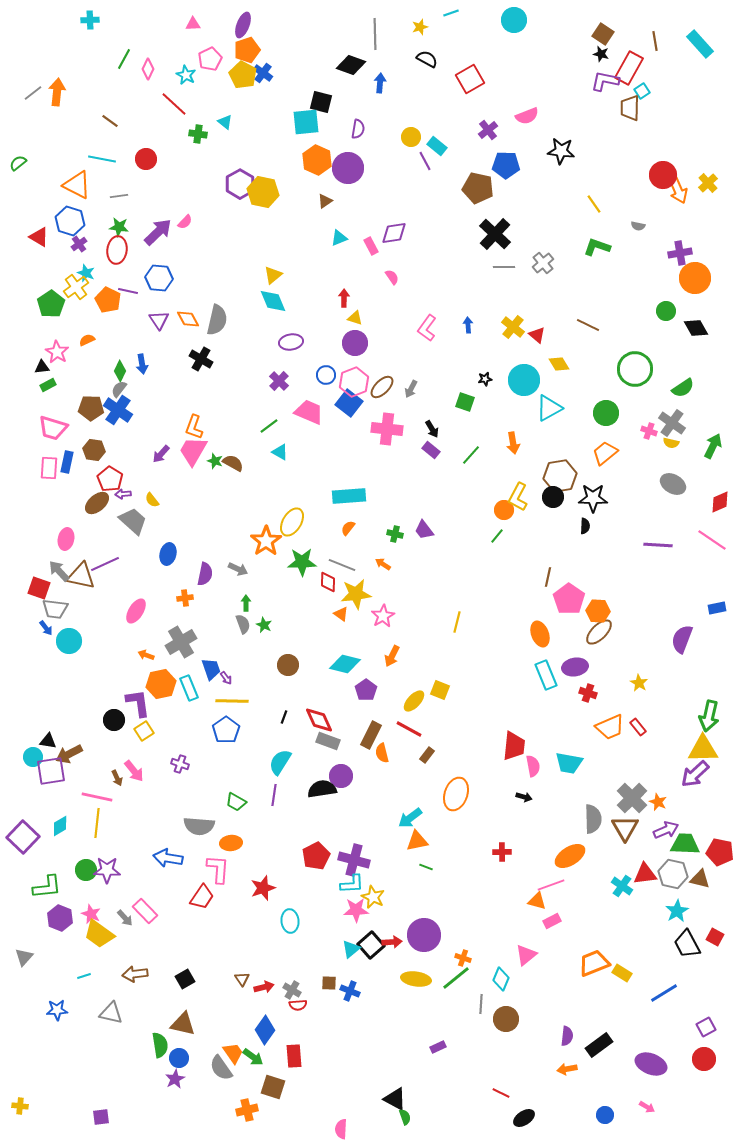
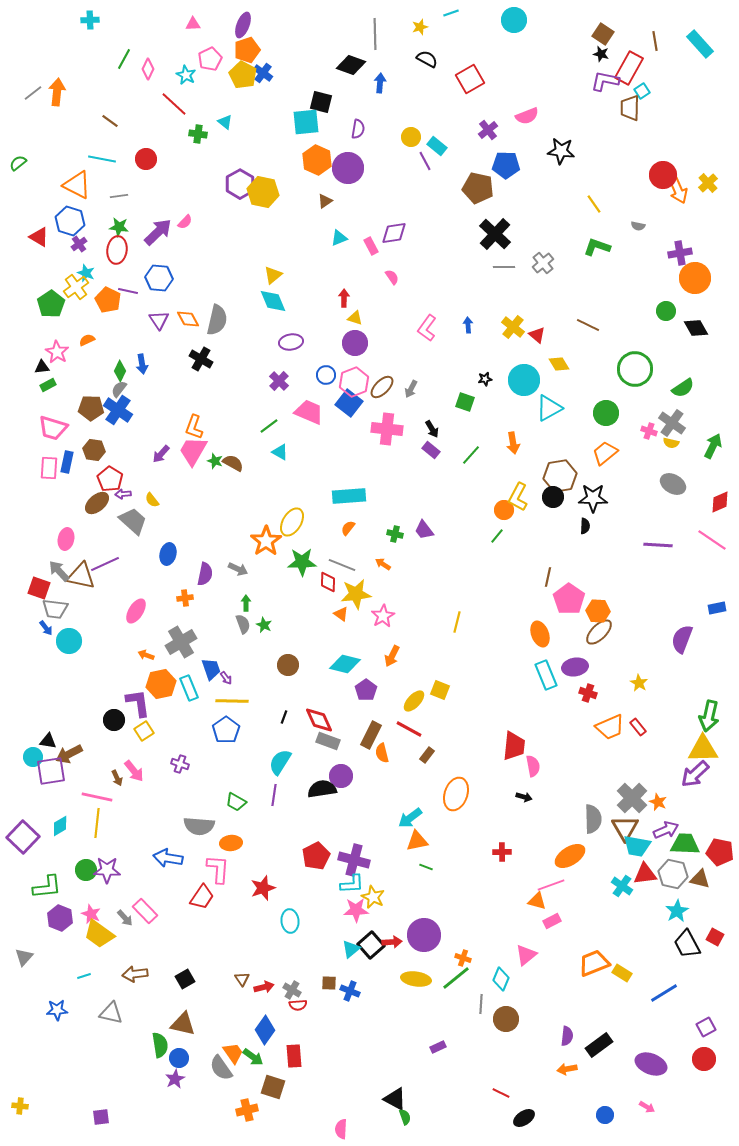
cyan trapezoid at (569, 763): moved 68 px right, 83 px down
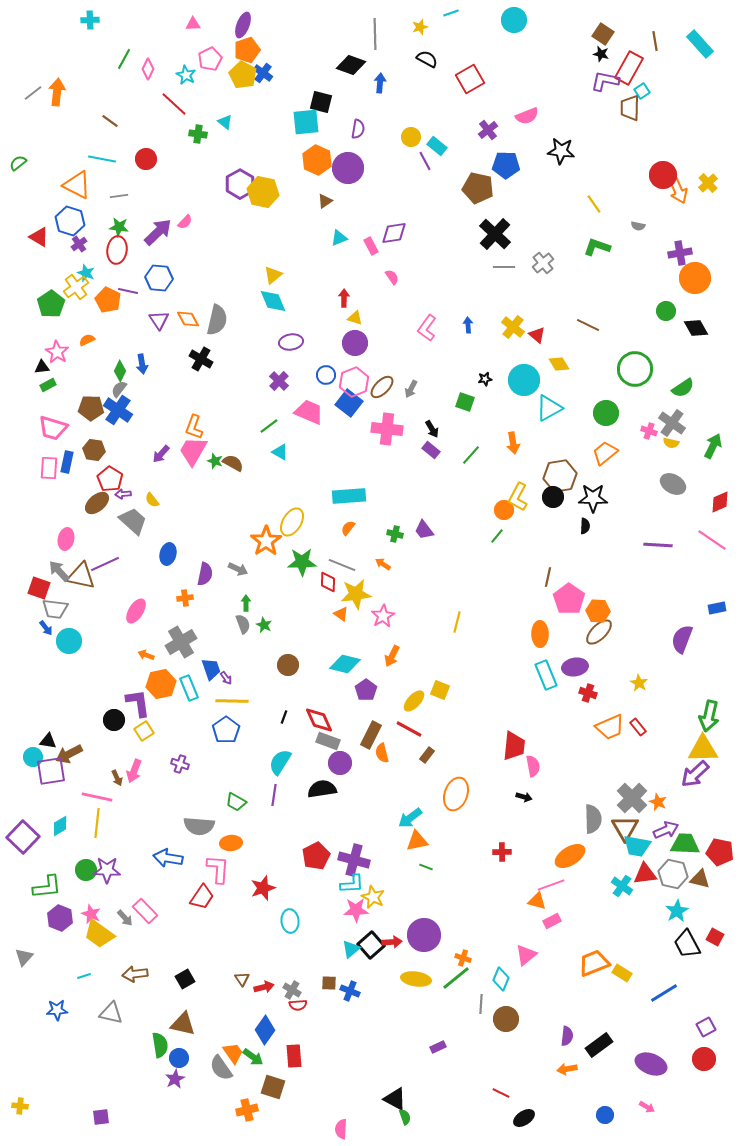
orange ellipse at (540, 634): rotated 20 degrees clockwise
pink arrow at (134, 771): rotated 60 degrees clockwise
purple circle at (341, 776): moved 1 px left, 13 px up
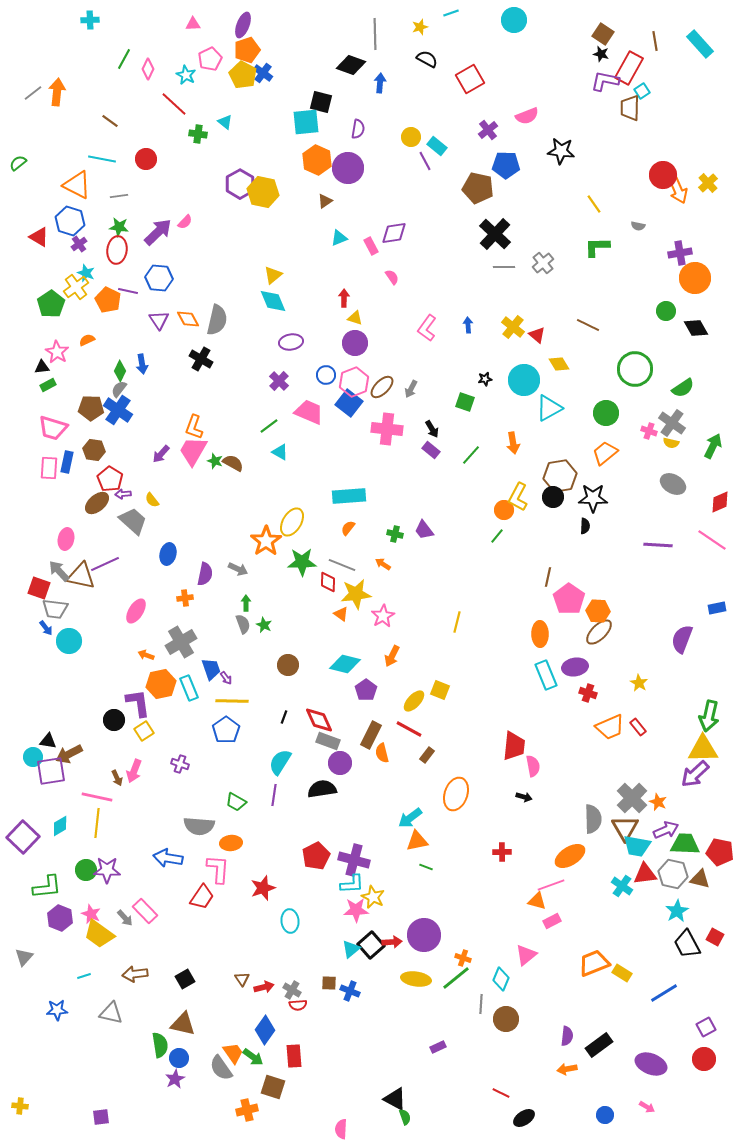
green L-shape at (597, 247): rotated 20 degrees counterclockwise
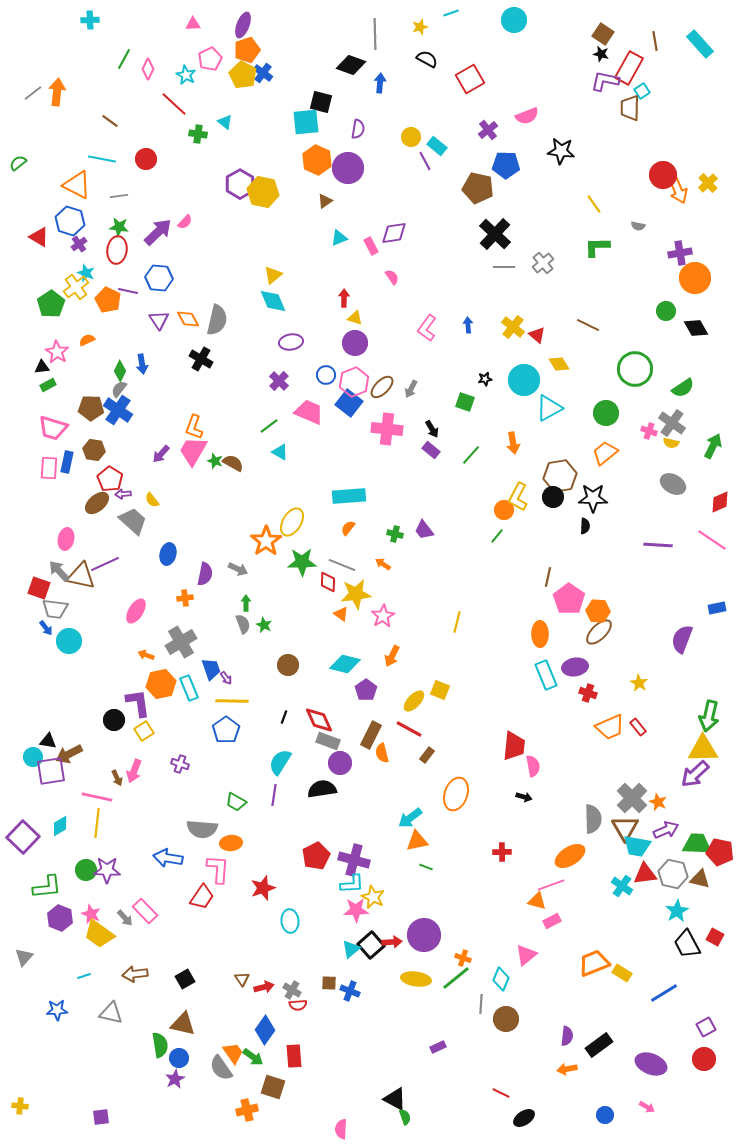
gray semicircle at (199, 826): moved 3 px right, 3 px down
green trapezoid at (685, 844): moved 12 px right
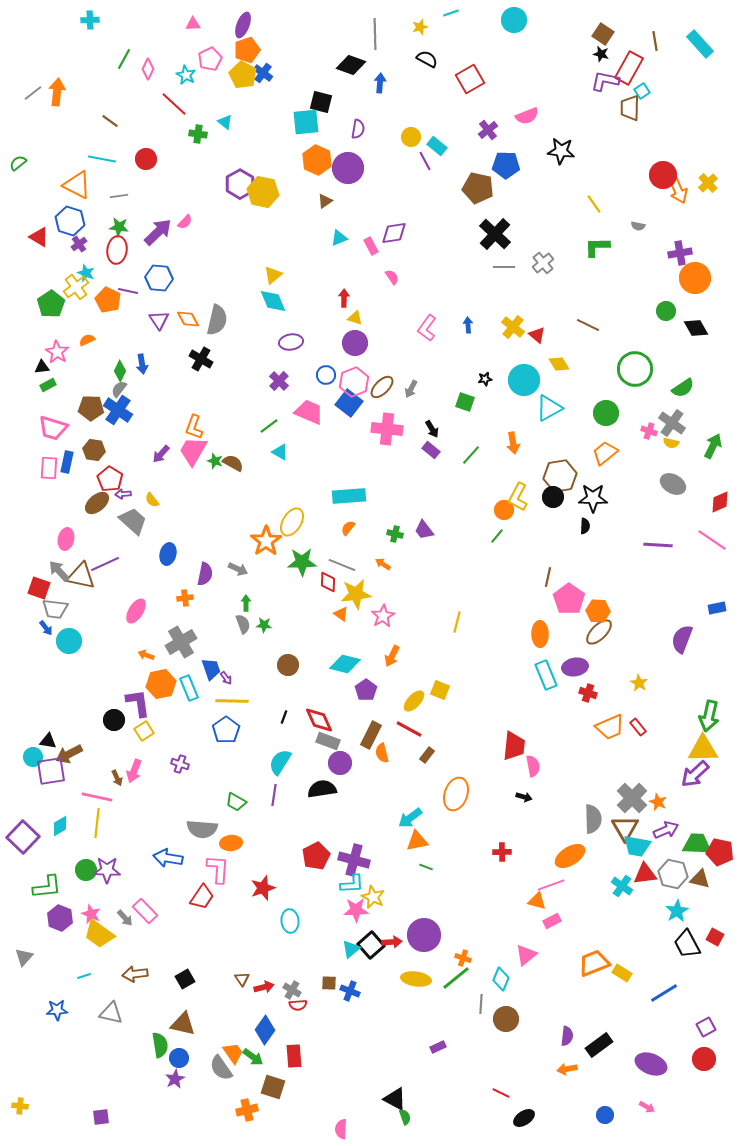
green star at (264, 625): rotated 21 degrees counterclockwise
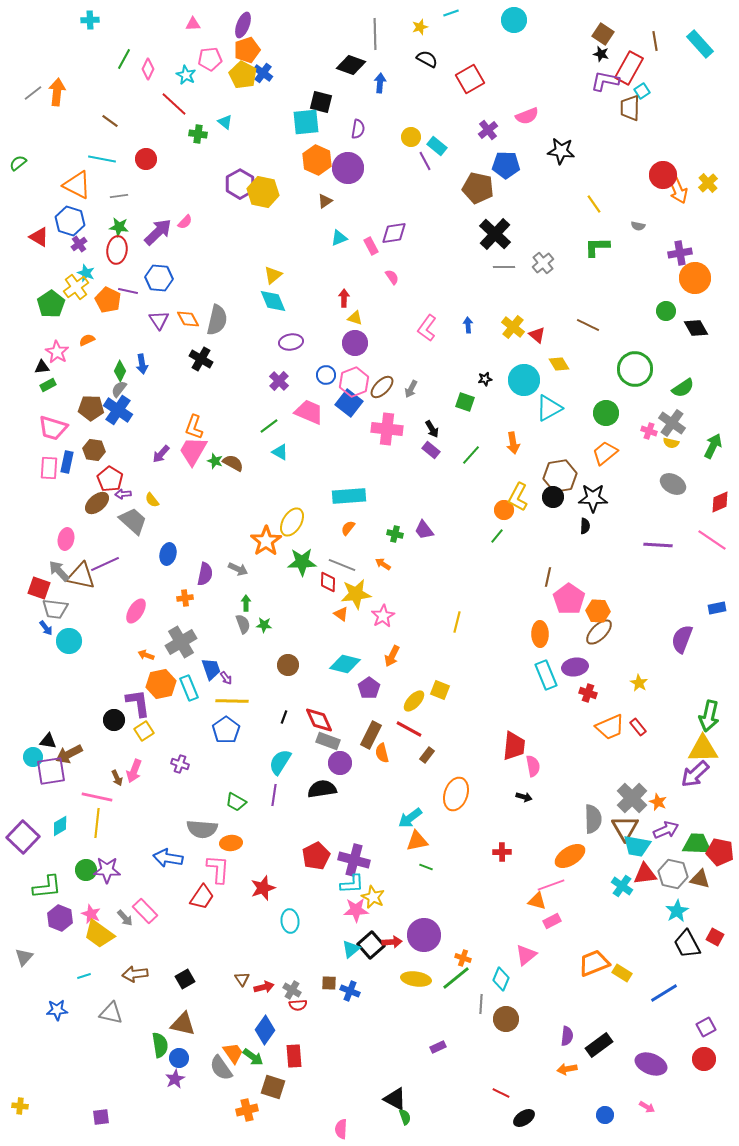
pink pentagon at (210, 59): rotated 20 degrees clockwise
purple pentagon at (366, 690): moved 3 px right, 2 px up
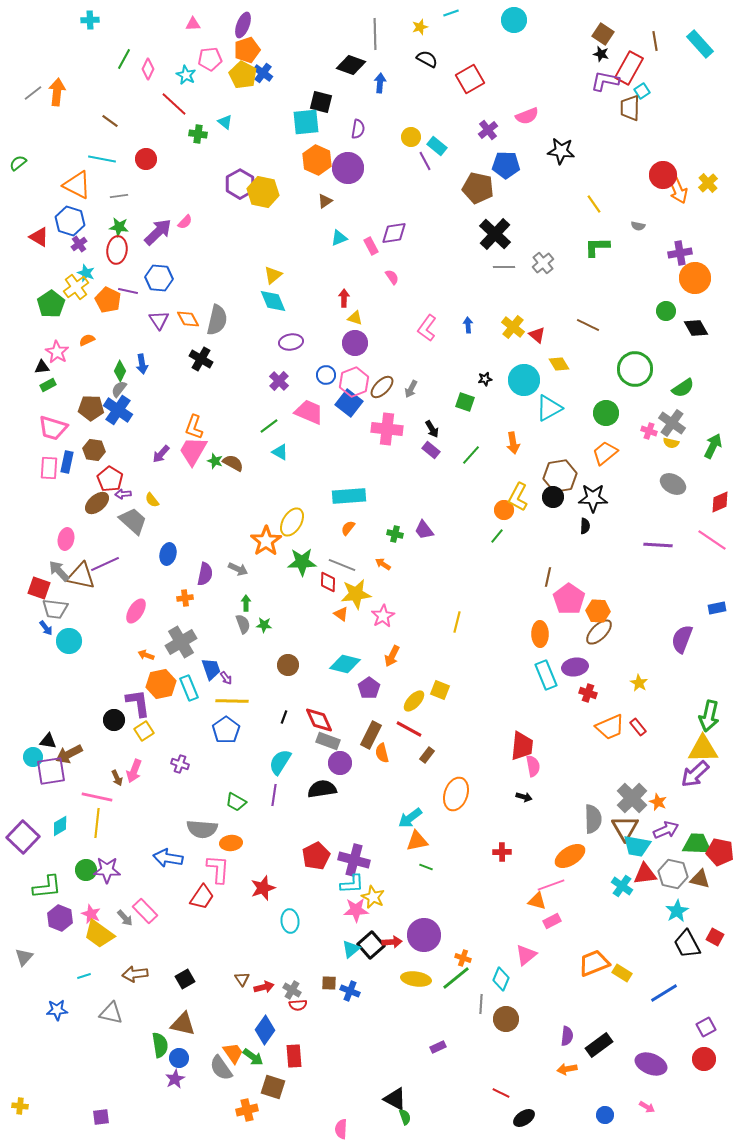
red trapezoid at (514, 746): moved 8 px right
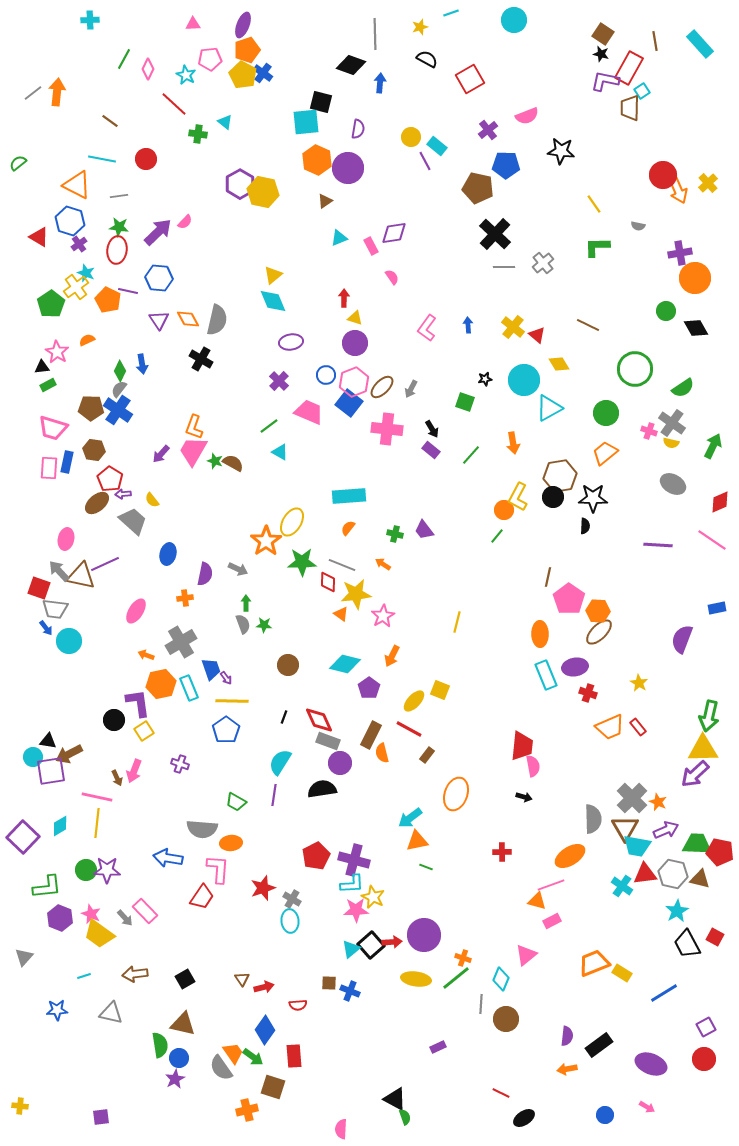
gray cross at (292, 990): moved 91 px up
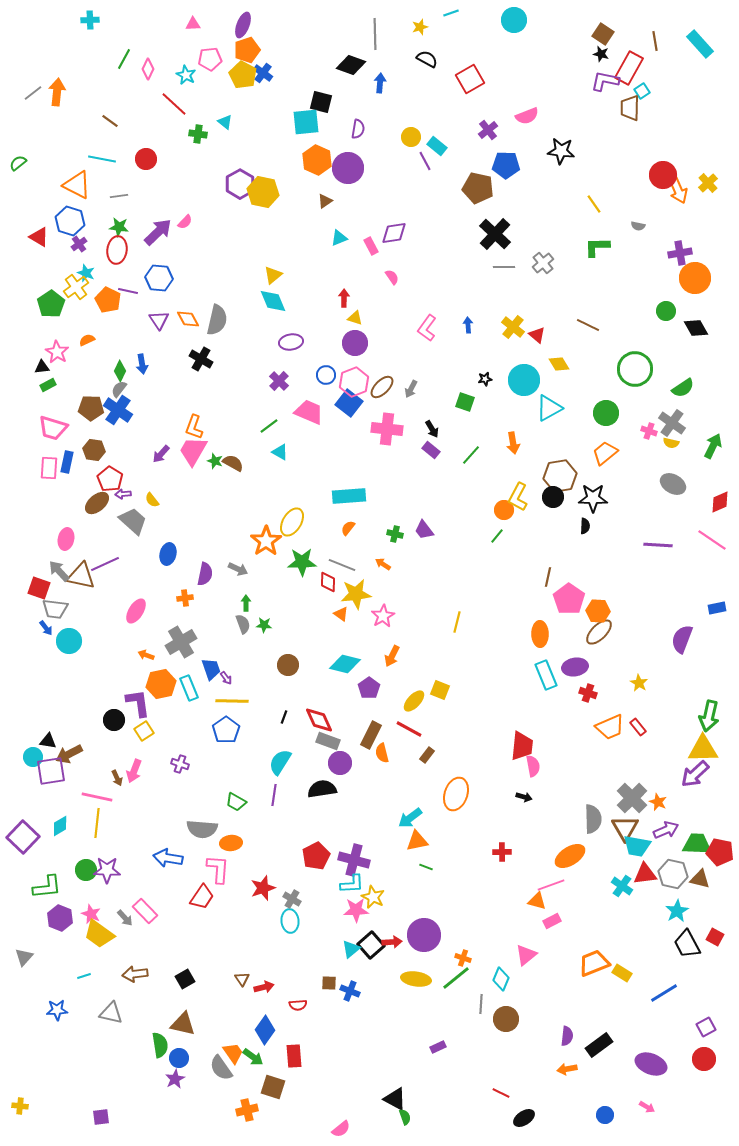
pink semicircle at (341, 1129): rotated 132 degrees counterclockwise
